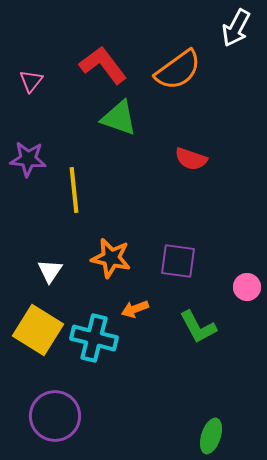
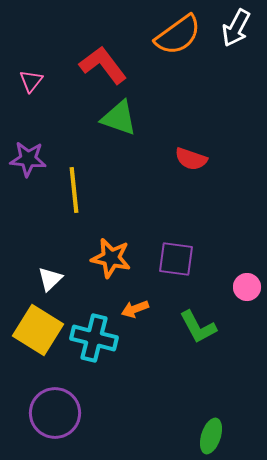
orange semicircle: moved 35 px up
purple square: moved 2 px left, 2 px up
white triangle: moved 8 px down; rotated 12 degrees clockwise
purple circle: moved 3 px up
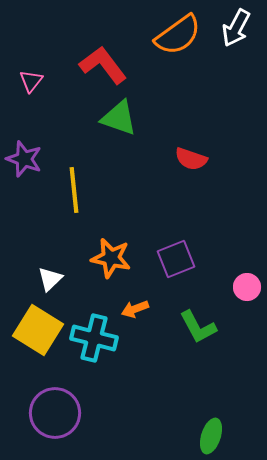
purple star: moved 4 px left; rotated 15 degrees clockwise
purple square: rotated 30 degrees counterclockwise
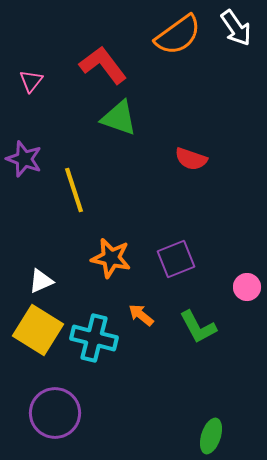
white arrow: rotated 63 degrees counterclockwise
yellow line: rotated 12 degrees counterclockwise
white triangle: moved 9 px left, 2 px down; rotated 20 degrees clockwise
orange arrow: moved 6 px right, 6 px down; rotated 60 degrees clockwise
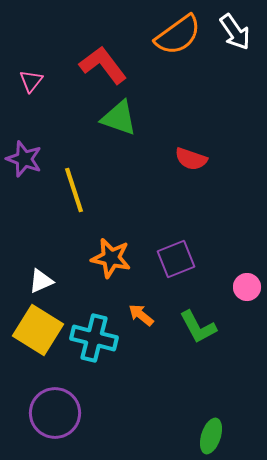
white arrow: moved 1 px left, 4 px down
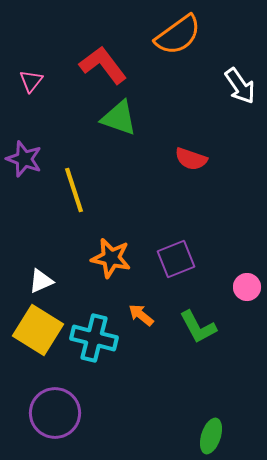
white arrow: moved 5 px right, 54 px down
